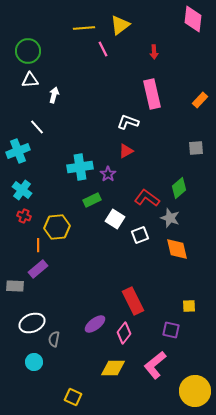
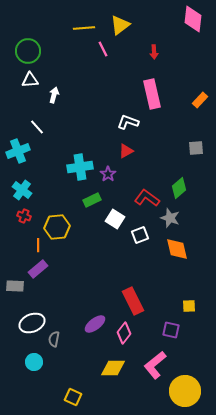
yellow circle at (195, 391): moved 10 px left
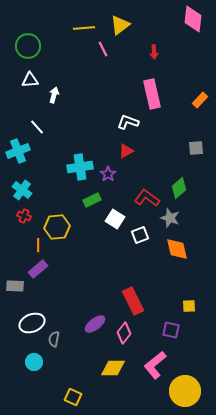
green circle at (28, 51): moved 5 px up
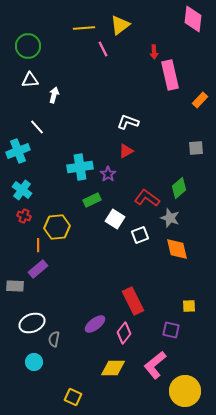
pink rectangle at (152, 94): moved 18 px right, 19 px up
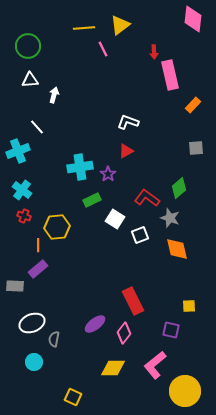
orange rectangle at (200, 100): moved 7 px left, 5 px down
